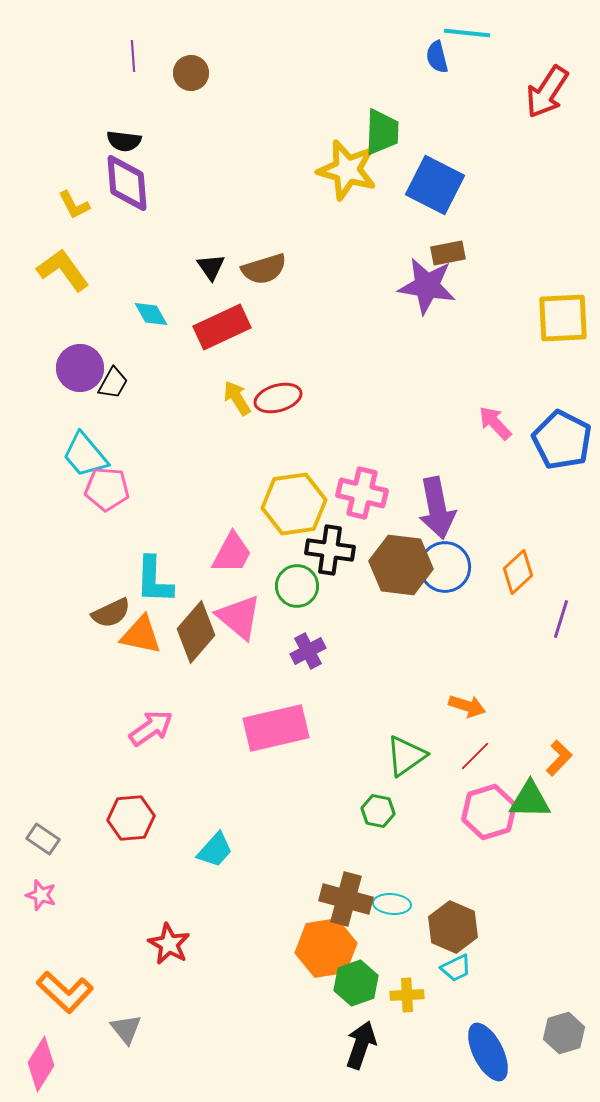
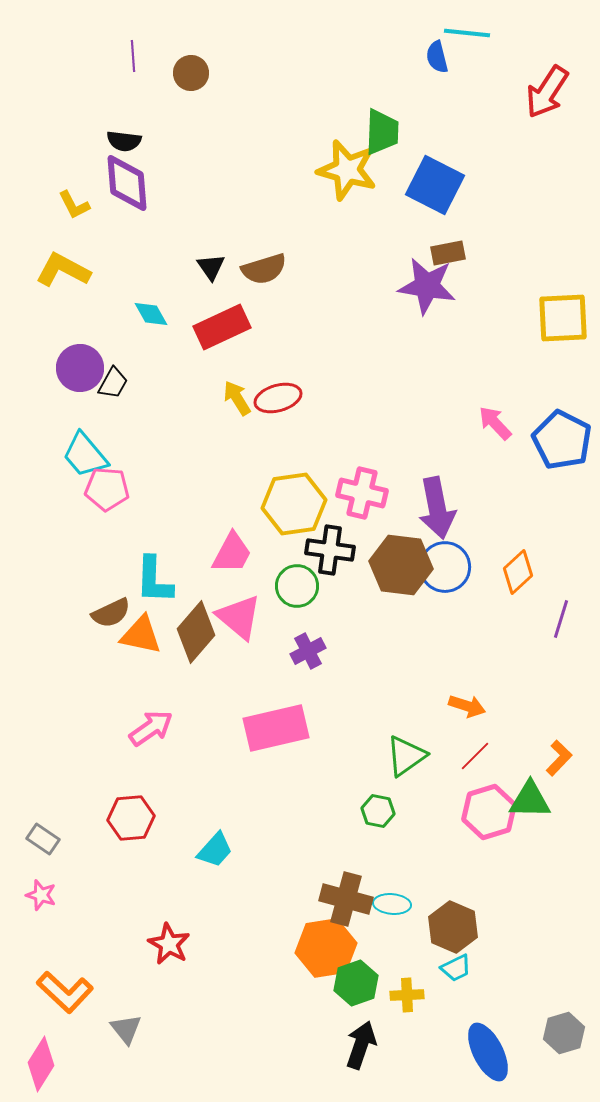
yellow L-shape at (63, 270): rotated 26 degrees counterclockwise
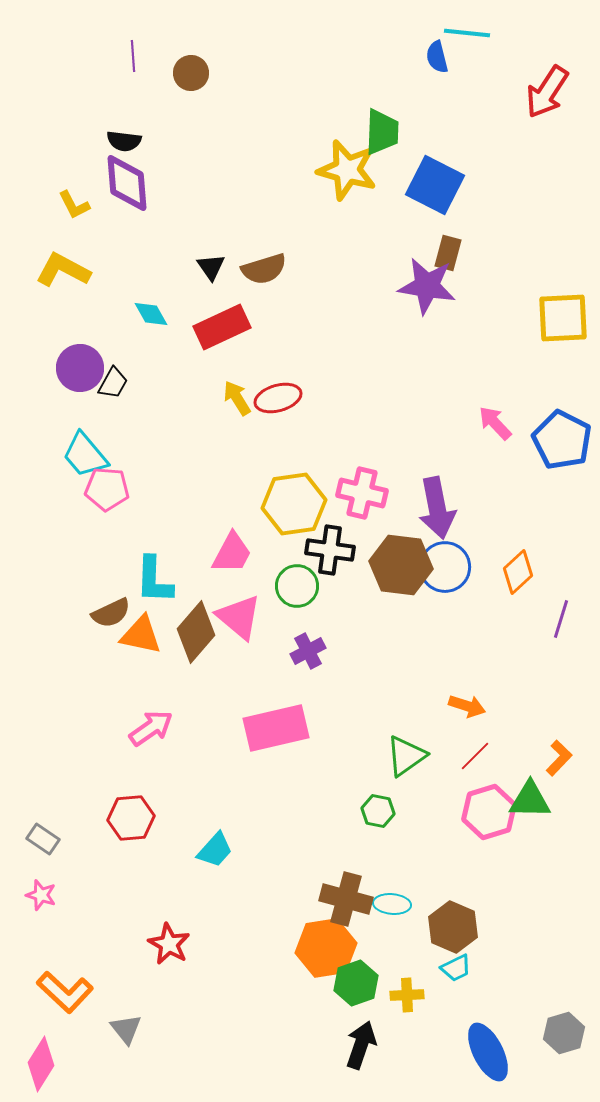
brown rectangle at (448, 253): rotated 64 degrees counterclockwise
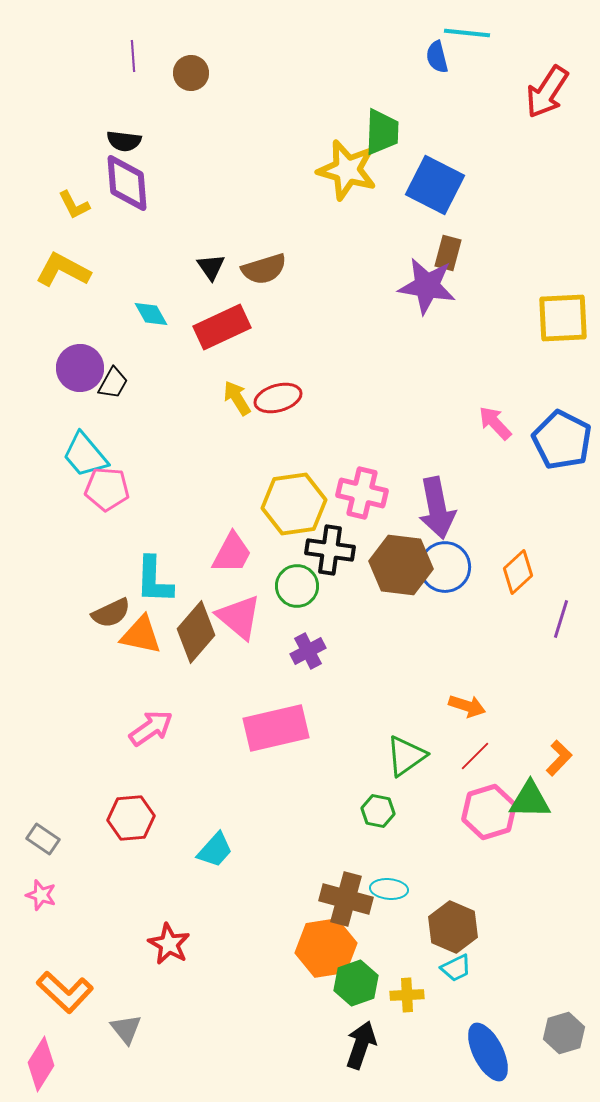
cyan ellipse at (392, 904): moved 3 px left, 15 px up
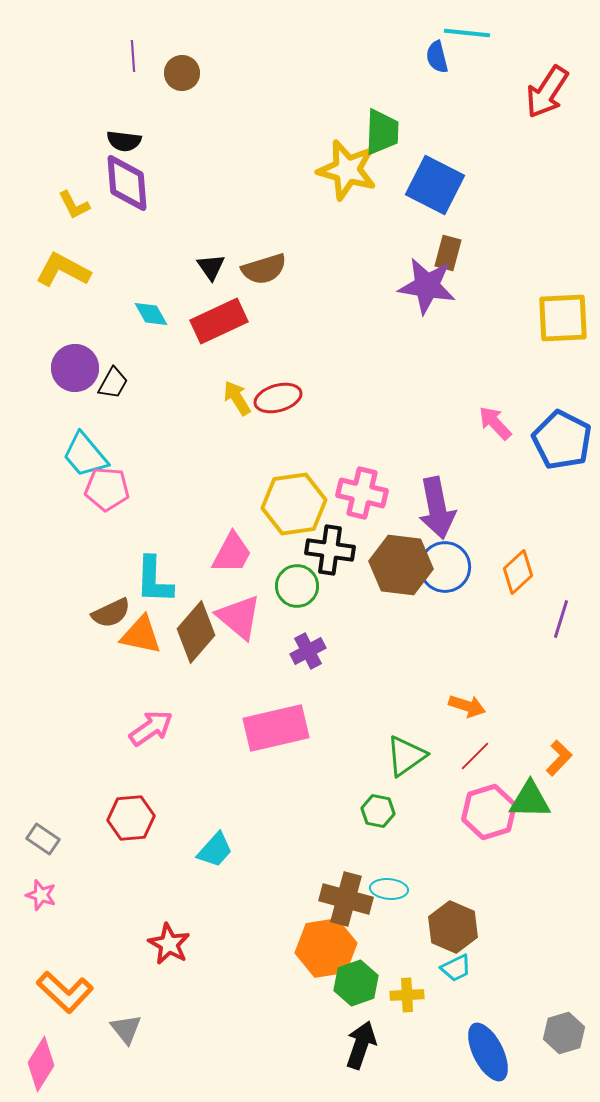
brown circle at (191, 73): moved 9 px left
red rectangle at (222, 327): moved 3 px left, 6 px up
purple circle at (80, 368): moved 5 px left
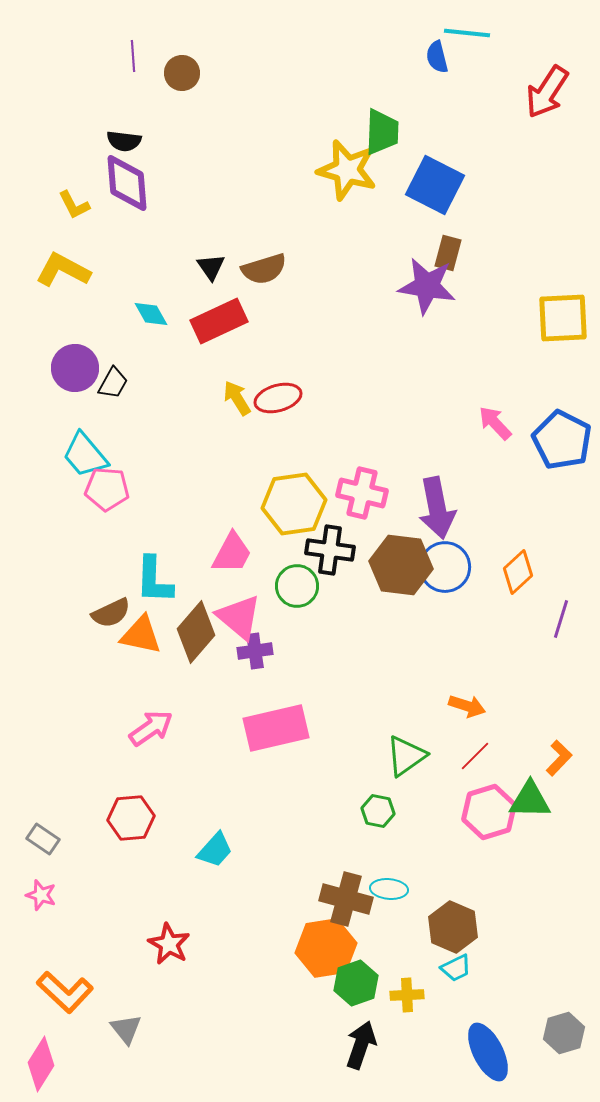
purple cross at (308, 651): moved 53 px left; rotated 20 degrees clockwise
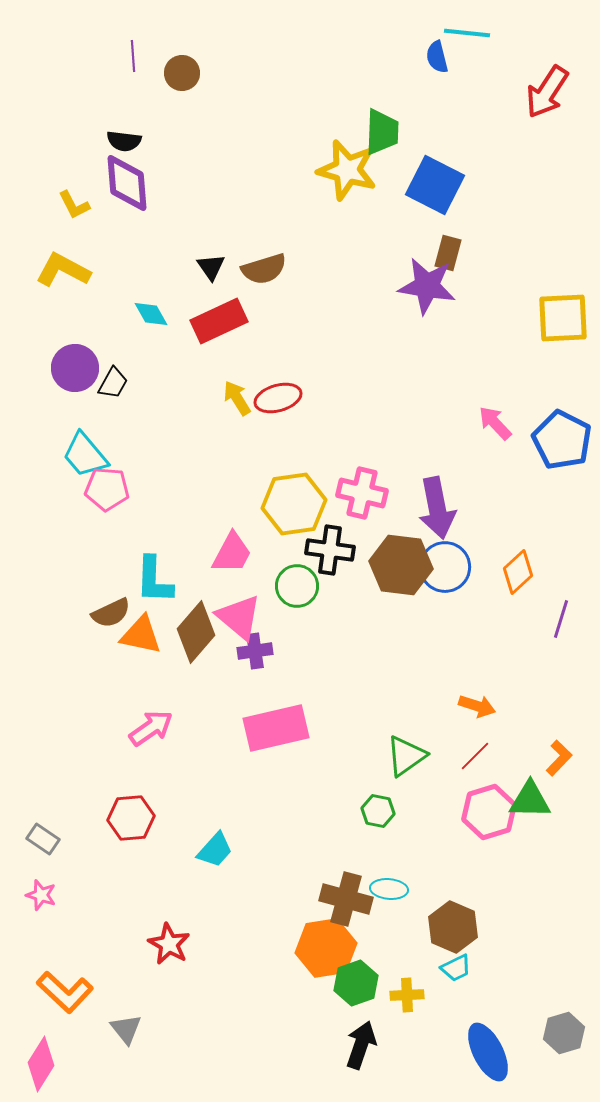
orange arrow at (467, 706): moved 10 px right
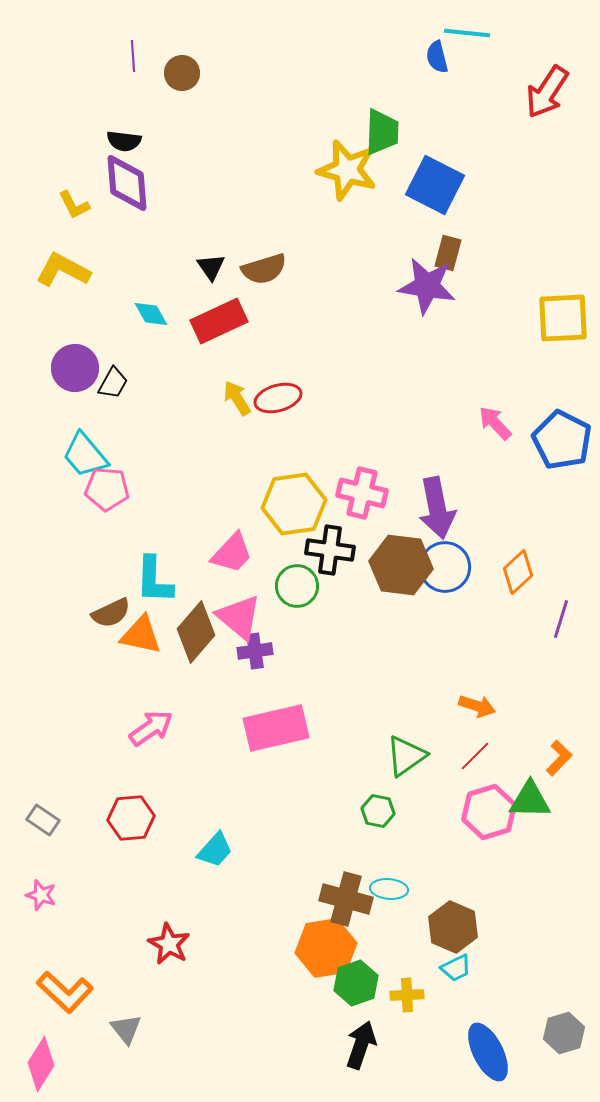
pink trapezoid at (232, 553): rotated 15 degrees clockwise
gray rectangle at (43, 839): moved 19 px up
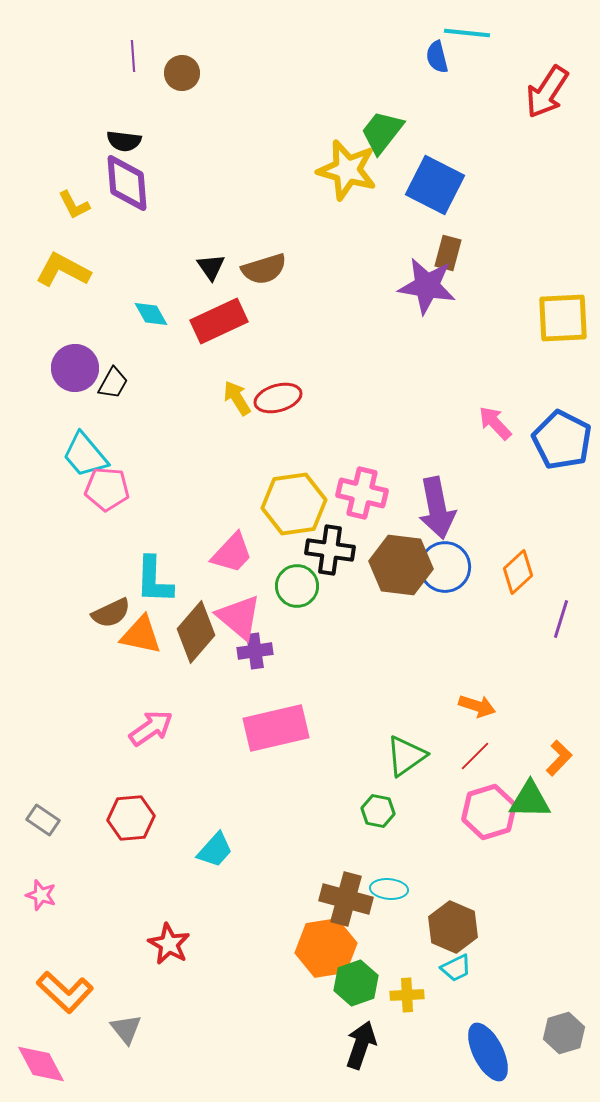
green trapezoid at (382, 132): rotated 144 degrees counterclockwise
pink diamond at (41, 1064): rotated 60 degrees counterclockwise
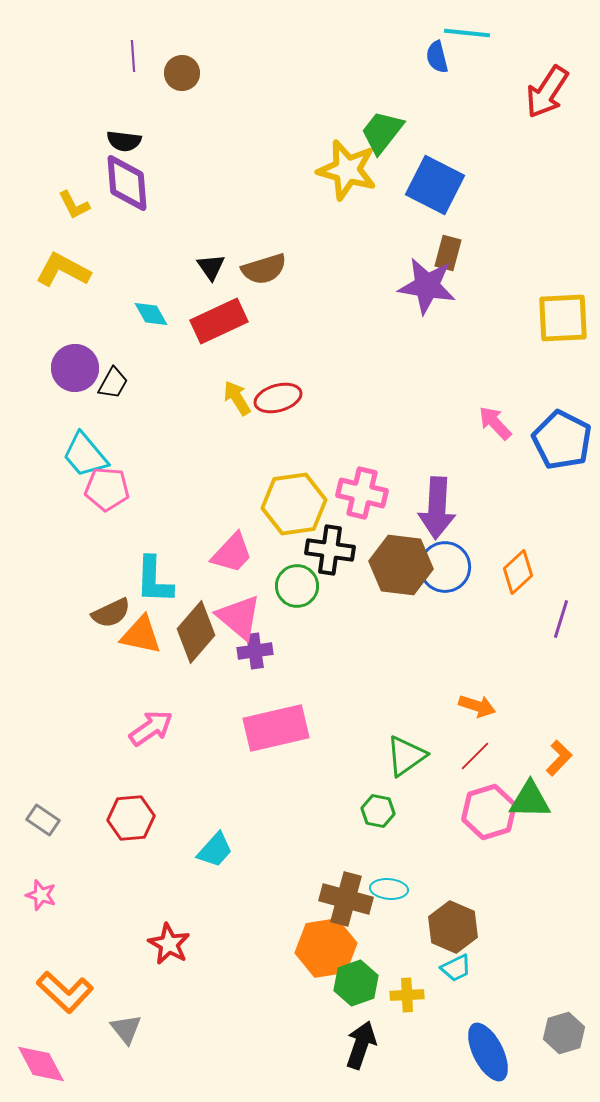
purple arrow at (437, 508): rotated 14 degrees clockwise
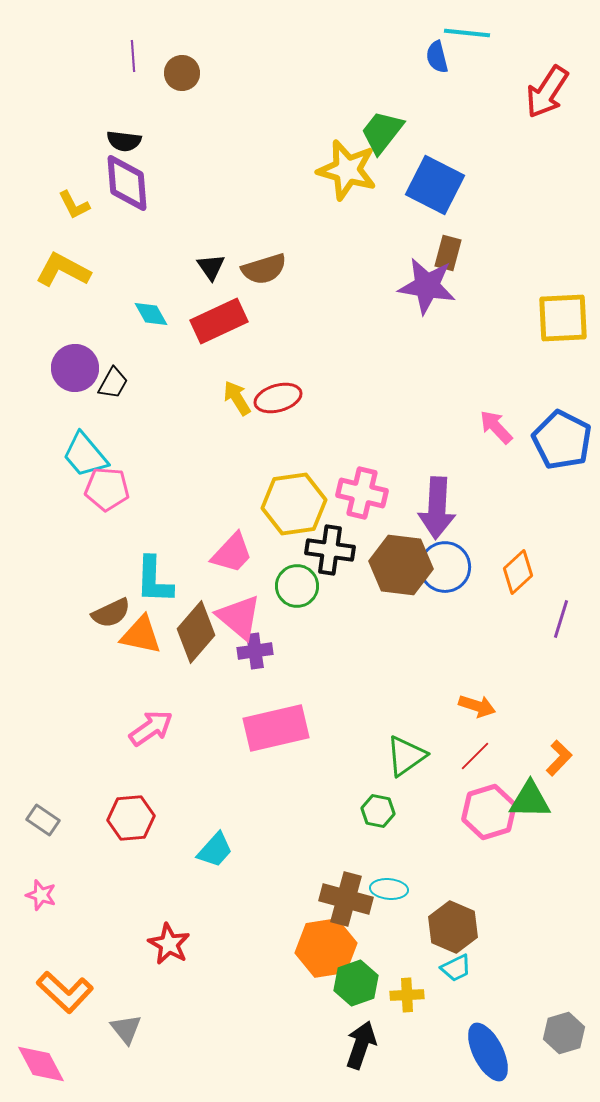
pink arrow at (495, 423): moved 1 px right, 4 px down
